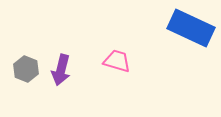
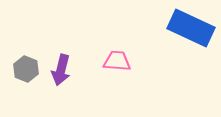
pink trapezoid: rotated 12 degrees counterclockwise
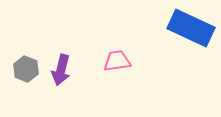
pink trapezoid: rotated 12 degrees counterclockwise
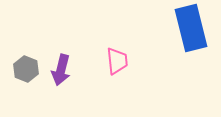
blue rectangle: rotated 51 degrees clockwise
pink trapezoid: rotated 92 degrees clockwise
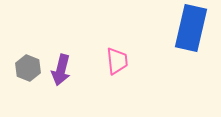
blue rectangle: rotated 27 degrees clockwise
gray hexagon: moved 2 px right, 1 px up
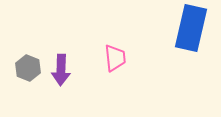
pink trapezoid: moved 2 px left, 3 px up
purple arrow: rotated 12 degrees counterclockwise
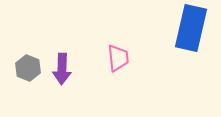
pink trapezoid: moved 3 px right
purple arrow: moved 1 px right, 1 px up
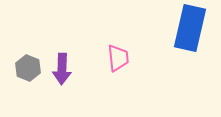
blue rectangle: moved 1 px left
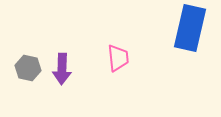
gray hexagon: rotated 10 degrees counterclockwise
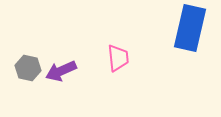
purple arrow: moved 1 px left, 2 px down; rotated 64 degrees clockwise
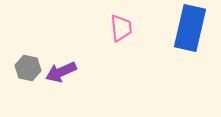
pink trapezoid: moved 3 px right, 30 px up
purple arrow: moved 1 px down
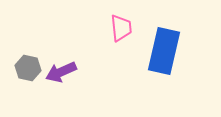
blue rectangle: moved 26 px left, 23 px down
